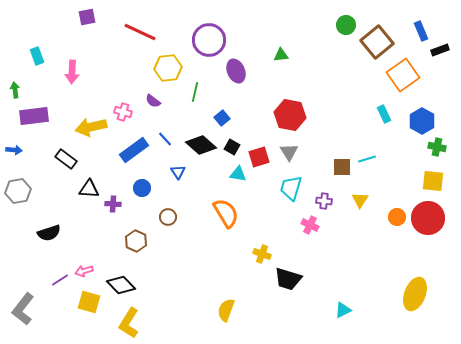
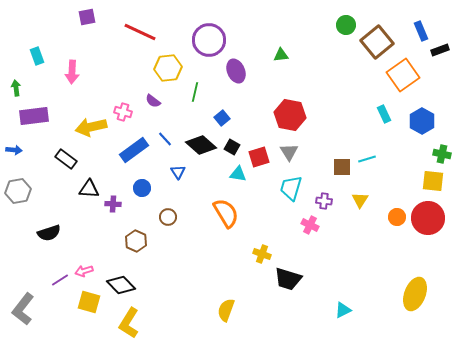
green arrow at (15, 90): moved 1 px right, 2 px up
green cross at (437, 147): moved 5 px right, 7 px down
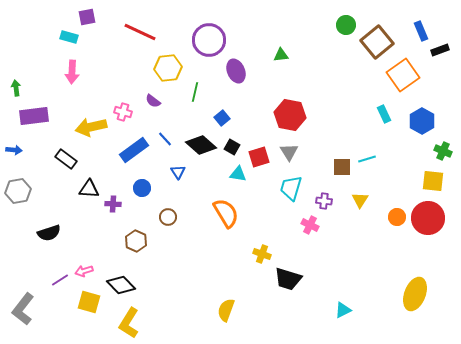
cyan rectangle at (37, 56): moved 32 px right, 19 px up; rotated 54 degrees counterclockwise
green cross at (442, 154): moved 1 px right, 3 px up; rotated 12 degrees clockwise
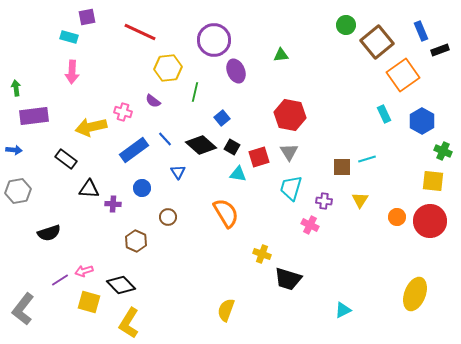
purple circle at (209, 40): moved 5 px right
red circle at (428, 218): moved 2 px right, 3 px down
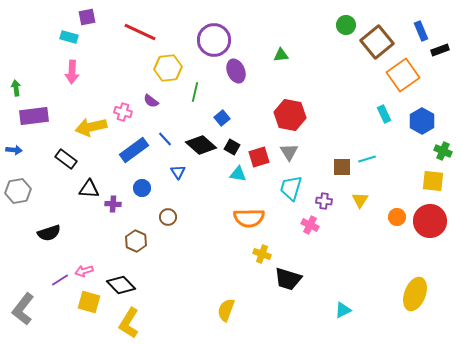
purple semicircle at (153, 101): moved 2 px left
orange semicircle at (226, 213): moved 23 px right, 5 px down; rotated 120 degrees clockwise
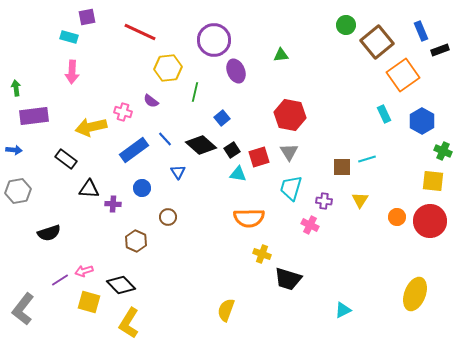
black square at (232, 147): moved 3 px down; rotated 28 degrees clockwise
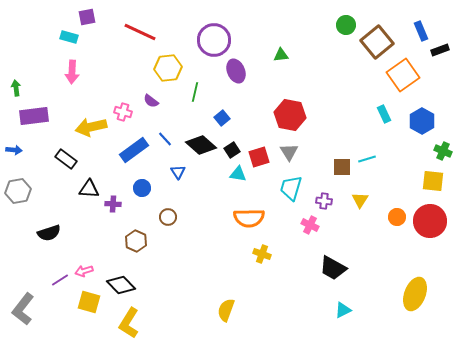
black trapezoid at (288, 279): moved 45 px right, 11 px up; rotated 12 degrees clockwise
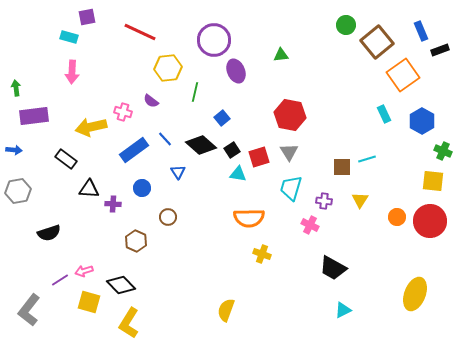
gray L-shape at (23, 309): moved 6 px right, 1 px down
